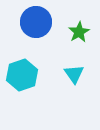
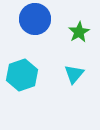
blue circle: moved 1 px left, 3 px up
cyan triangle: rotated 15 degrees clockwise
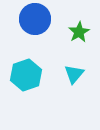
cyan hexagon: moved 4 px right
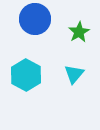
cyan hexagon: rotated 12 degrees counterclockwise
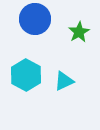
cyan triangle: moved 10 px left, 7 px down; rotated 25 degrees clockwise
